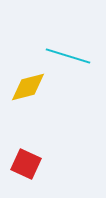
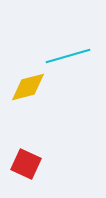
cyan line: rotated 33 degrees counterclockwise
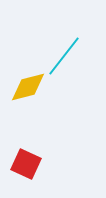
cyan line: moved 4 px left; rotated 36 degrees counterclockwise
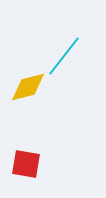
red square: rotated 16 degrees counterclockwise
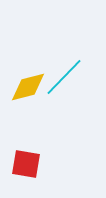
cyan line: moved 21 px down; rotated 6 degrees clockwise
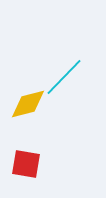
yellow diamond: moved 17 px down
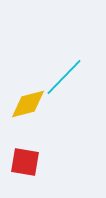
red square: moved 1 px left, 2 px up
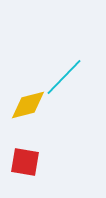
yellow diamond: moved 1 px down
